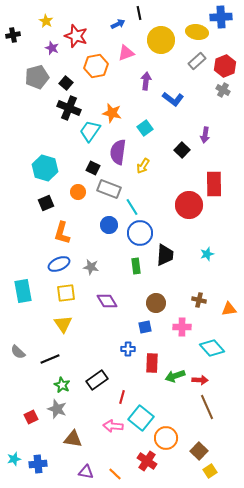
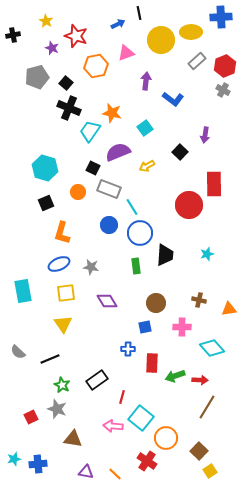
yellow ellipse at (197, 32): moved 6 px left; rotated 10 degrees counterclockwise
black square at (182, 150): moved 2 px left, 2 px down
purple semicircle at (118, 152): rotated 60 degrees clockwise
yellow arrow at (143, 166): moved 4 px right; rotated 28 degrees clockwise
brown line at (207, 407): rotated 55 degrees clockwise
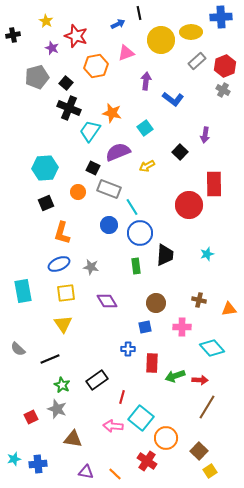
cyan hexagon at (45, 168): rotated 20 degrees counterclockwise
gray semicircle at (18, 352): moved 3 px up
